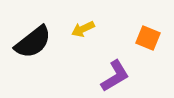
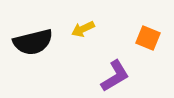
black semicircle: rotated 24 degrees clockwise
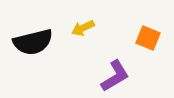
yellow arrow: moved 1 px up
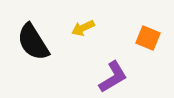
black semicircle: rotated 72 degrees clockwise
purple L-shape: moved 2 px left, 1 px down
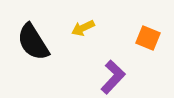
purple L-shape: rotated 16 degrees counterclockwise
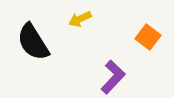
yellow arrow: moved 3 px left, 9 px up
orange square: moved 1 px up; rotated 15 degrees clockwise
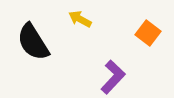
yellow arrow: rotated 55 degrees clockwise
orange square: moved 4 px up
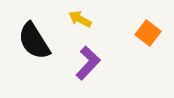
black semicircle: moved 1 px right, 1 px up
purple L-shape: moved 25 px left, 14 px up
